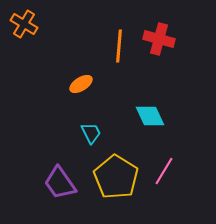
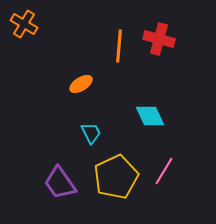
yellow pentagon: rotated 15 degrees clockwise
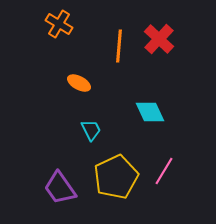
orange cross: moved 35 px right
red cross: rotated 28 degrees clockwise
orange ellipse: moved 2 px left, 1 px up; rotated 60 degrees clockwise
cyan diamond: moved 4 px up
cyan trapezoid: moved 3 px up
purple trapezoid: moved 5 px down
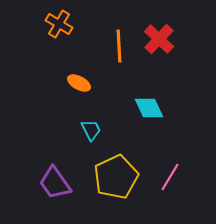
orange line: rotated 8 degrees counterclockwise
cyan diamond: moved 1 px left, 4 px up
pink line: moved 6 px right, 6 px down
purple trapezoid: moved 5 px left, 5 px up
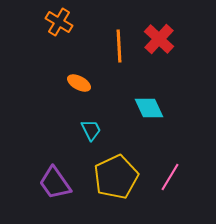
orange cross: moved 2 px up
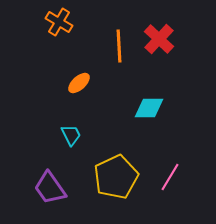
orange ellipse: rotated 70 degrees counterclockwise
cyan diamond: rotated 64 degrees counterclockwise
cyan trapezoid: moved 20 px left, 5 px down
purple trapezoid: moved 5 px left, 5 px down
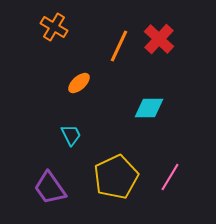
orange cross: moved 5 px left, 5 px down
orange line: rotated 28 degrees clockwise
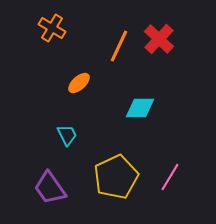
orange cross: moved 2 px left, 1 px down
cyan diamond: moved 9 px left
cyan trapezoid: moved 4 px left
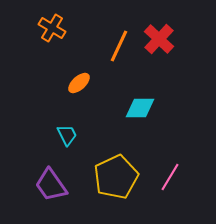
purple trapezoid: moved 1 px right, 3 px up
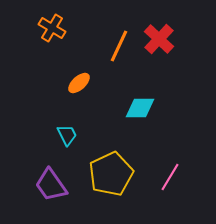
yellow pentagon: moved 5 px left, 3 px up
